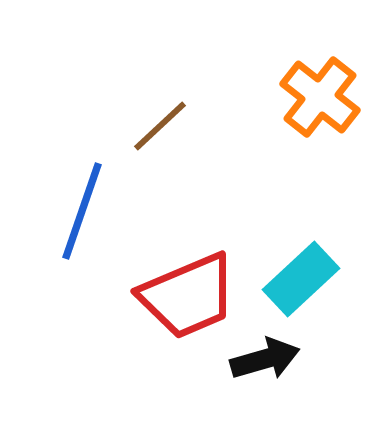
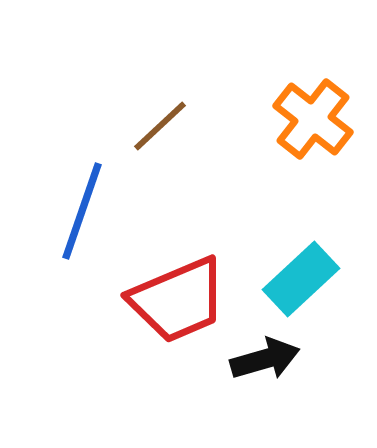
orange cross: moved 7 px left, 22 px down
red trapezoid: moved 10 px left, 4 px down
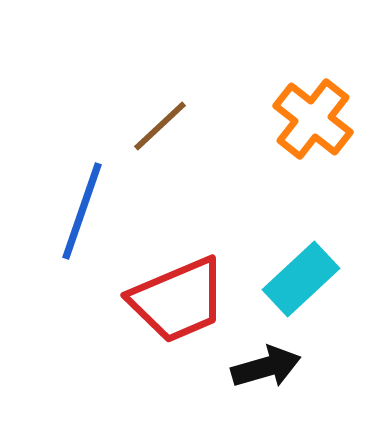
black arrow: moved 1 px right, 8 px down
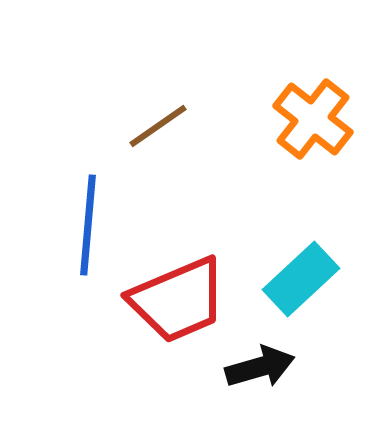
brown line: moved 2 px left; rotated 8 degrees clockwise
blue line: moved 6 px right, 14 px down; rotated 14 degrees counterclockwise
black arrow: moved 6 px left
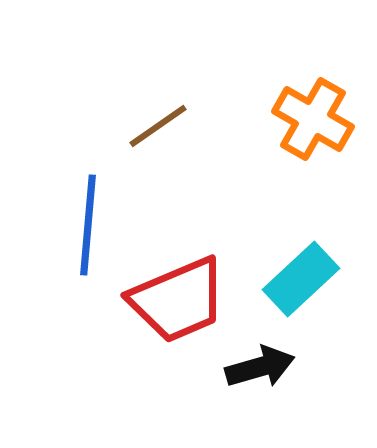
orange cross: rotated 8 degrees counterclockwise
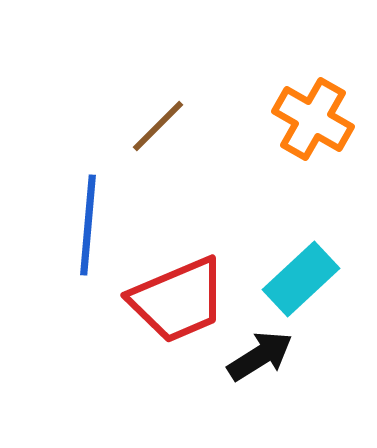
brown line: rotated 10 degrees counterclockwise
black arrow: moved 11 px up; rotated 16 degrees counterclockwise
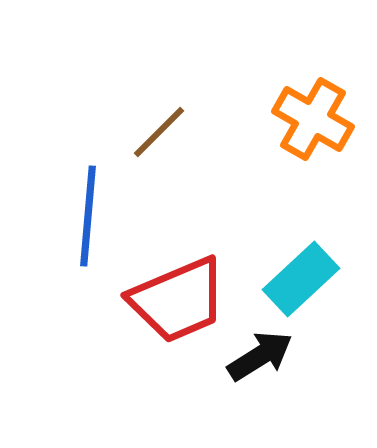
brown line: moved 1 px right, 6 px down
blue line: moved 9 px up
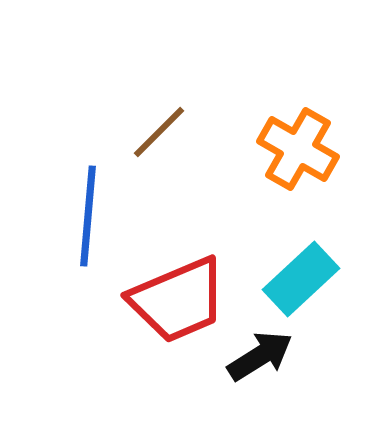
orange cross: moved 15 px left, 30 px down
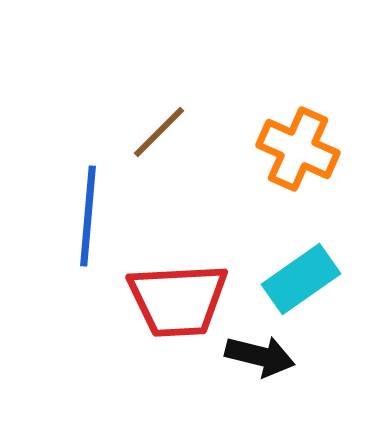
orange cross: rotated 6 degrees counterclockwise
cyan rectangle: rotated 8 degrees clockwise
red trapezoid: rotated 20 degrees clockwise
black arrow: rotated 46 degrees clockwise
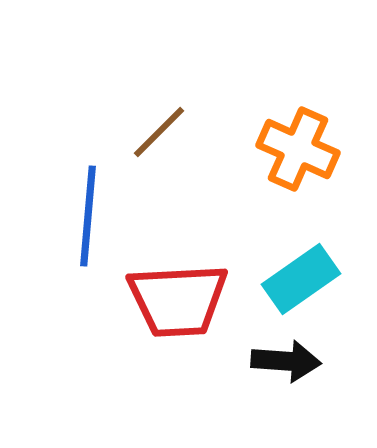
black arrow: moved 26 px right, 5 px down; rotated 10 degrees counterclockwise
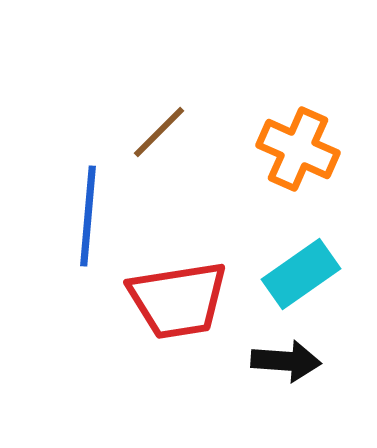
cyan rectangle: moved 5 px up
red trapezoid: rotated 6 degrees counterclockwise
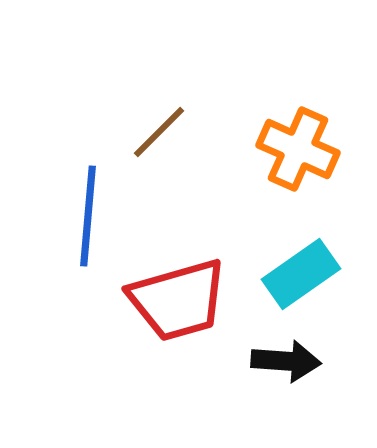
red trapezoid: rotated 7 degrees counterclockwise
